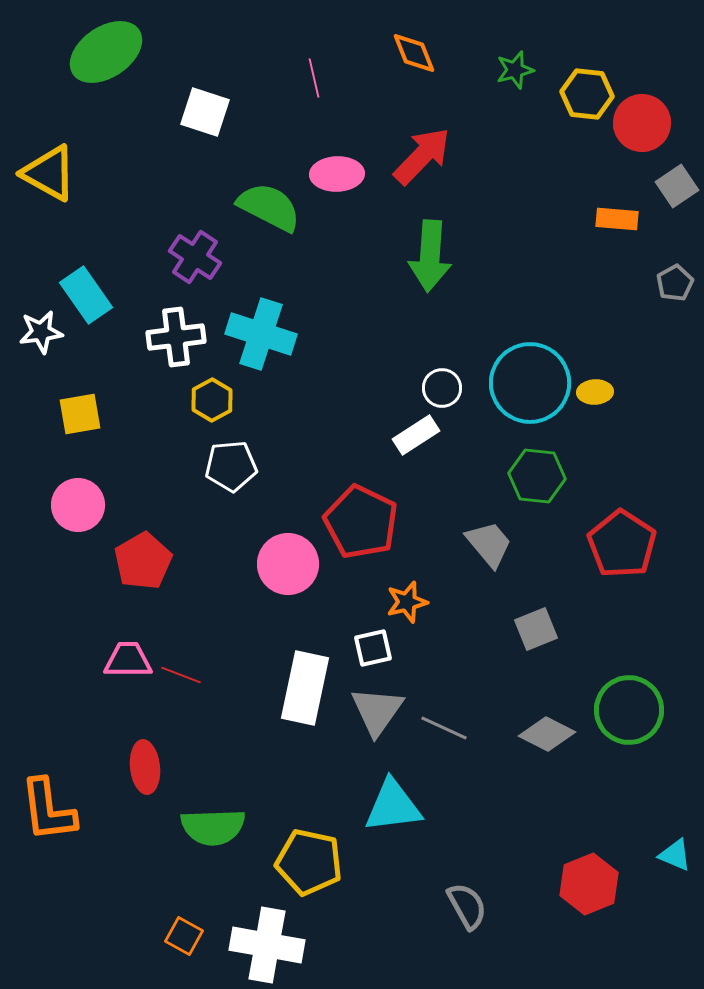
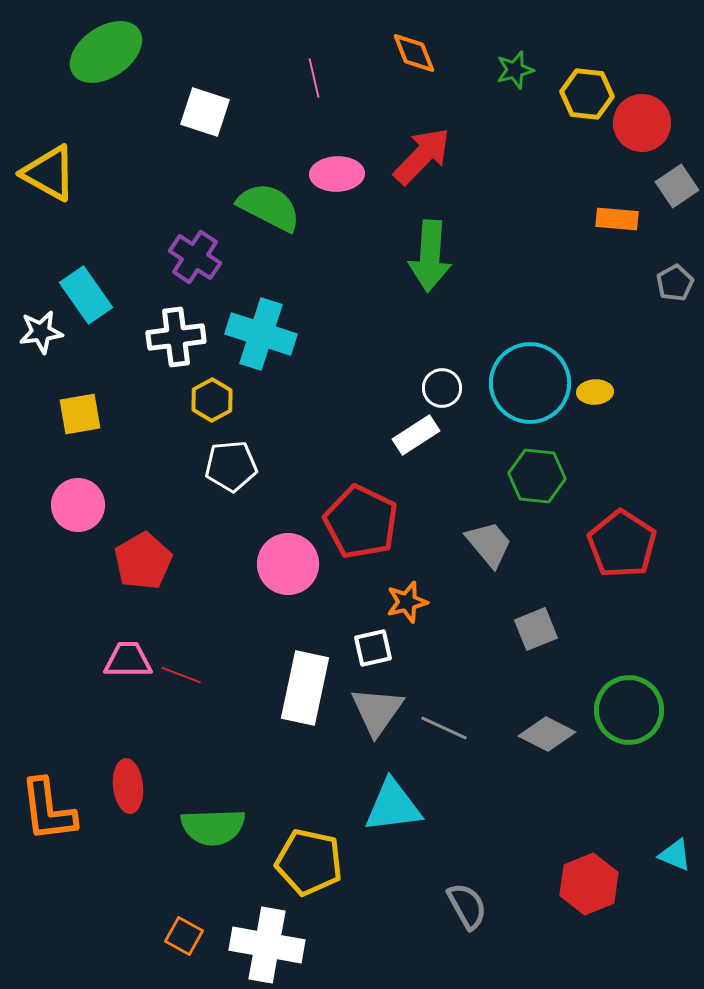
red ellipse at (145, 767): moved 17 px left, 19 px down
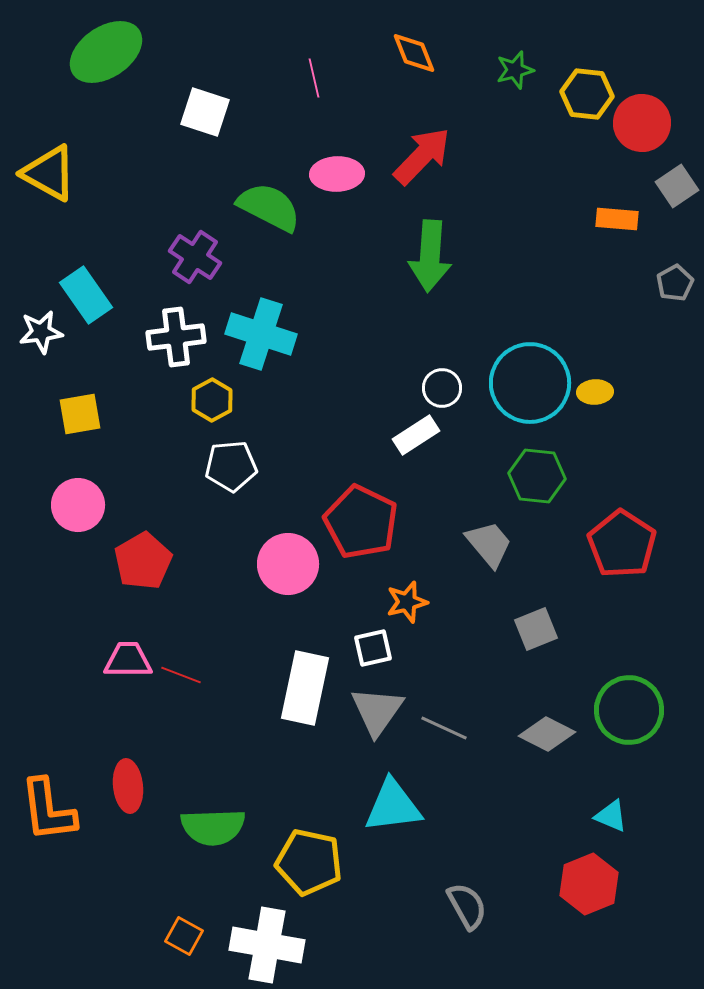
cyan triangle at (675, 855): moved 64 px left, 39 px up
